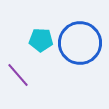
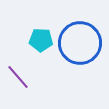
purple line: moved 2 px down
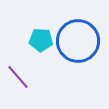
blue circle: moved 2 px left, 2 px up
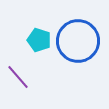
cyan pentagon: moved 2 px left; rotated 15 degrees clockwise
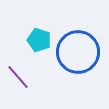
blue circle: moved 11 px down
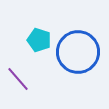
purple line: moved 2 px down
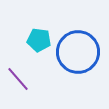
cyan pentagon: rotated 10 degrees counterclockwise
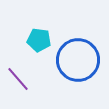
blue circle: moved 8 px down
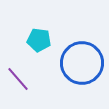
blue circle: moved 4 px right, 3 px down
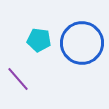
blue circle: moved 20 px up
